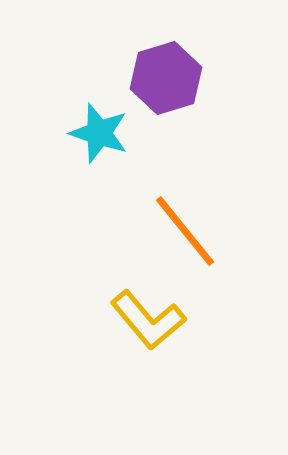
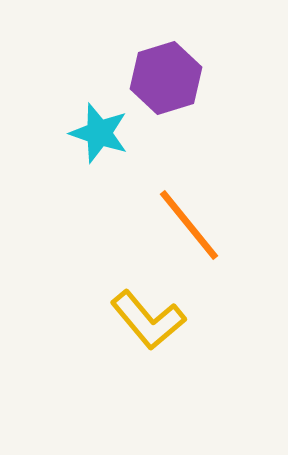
orange line: moved 4 px right, 6 px up
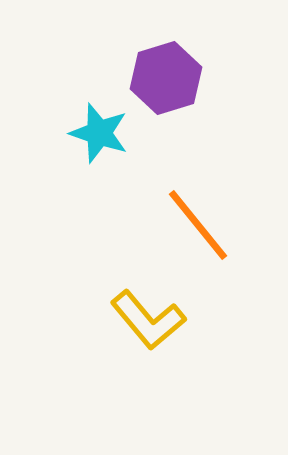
orange line: moved 9 px right
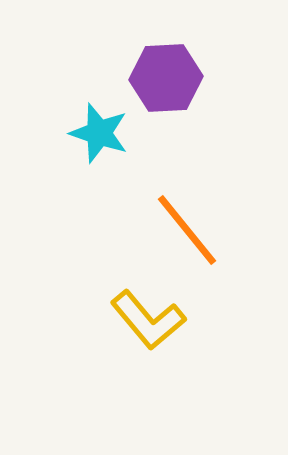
purple hexagon: rotated 14 degrees clockwise
orange line: moved 11 px left, 5 px down
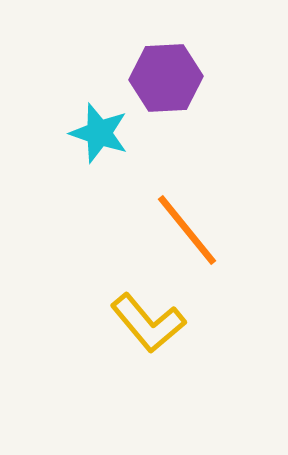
yellow L-shape: moved 3 px down
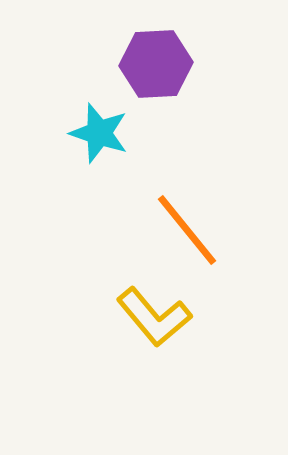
purple hexagon: moved 10 px left, 14 px up
yellow L-shape: moved 6 px right, 6 px up
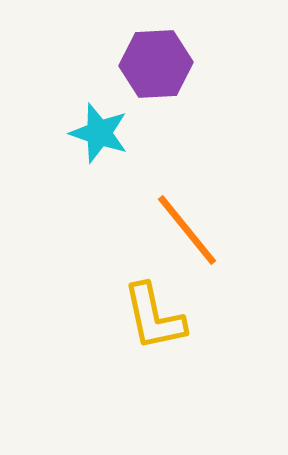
yellow L-shape: rotated 28 degrees clockwise
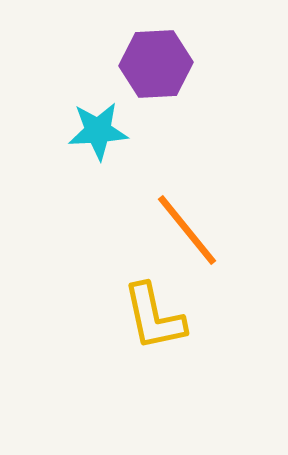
cyan star: moved 1 px left, 2 px up; rotated 22 degrees counterclockwise
